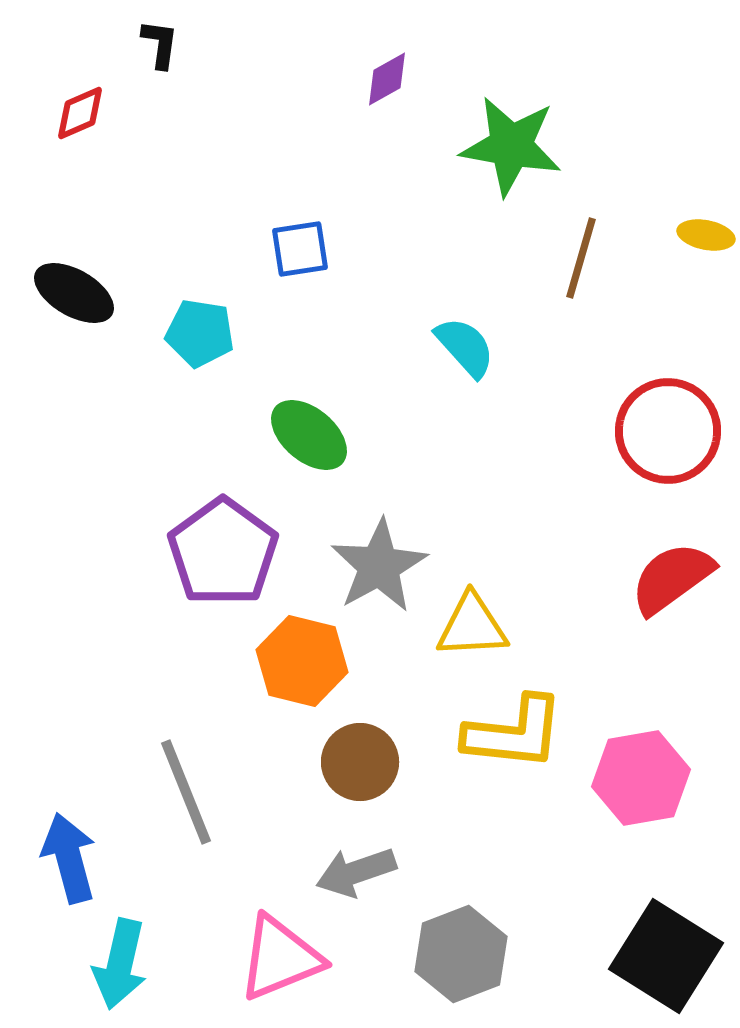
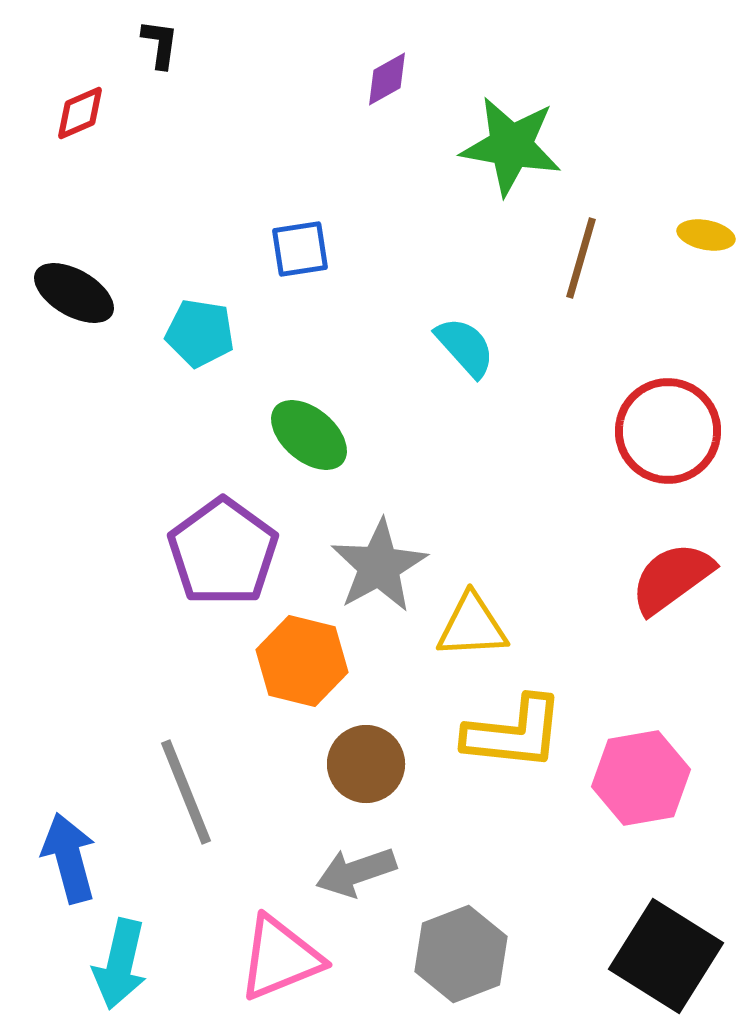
brown circle: moved 6 px right, 2 px down
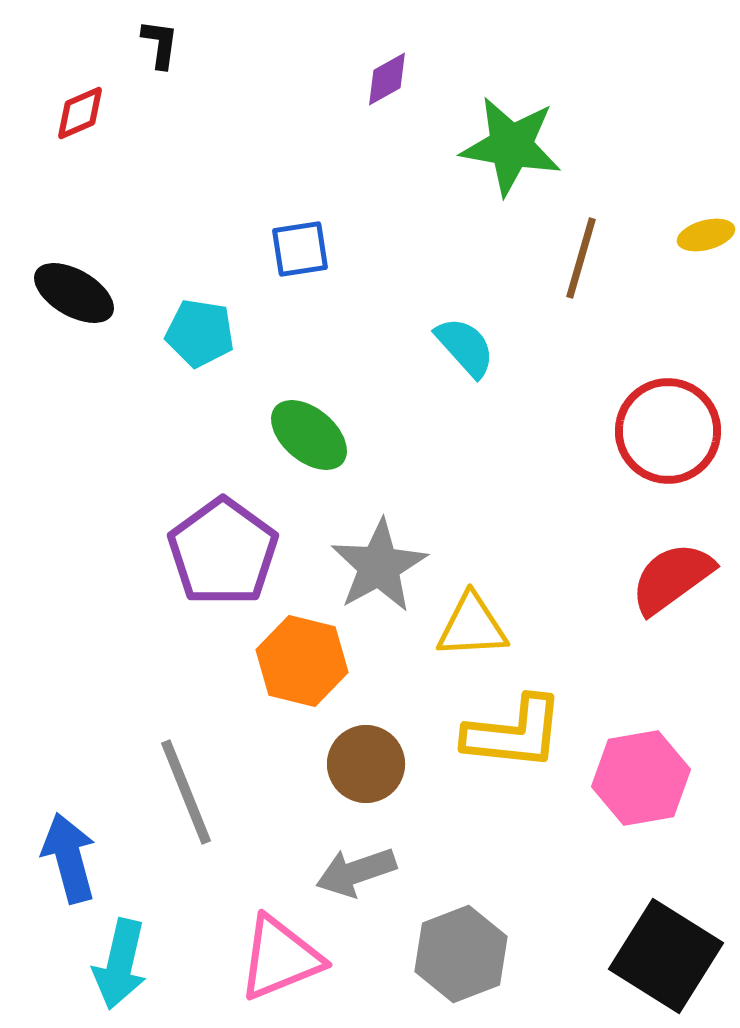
yellow ellipse: rotated 26 degrees counterclockwise
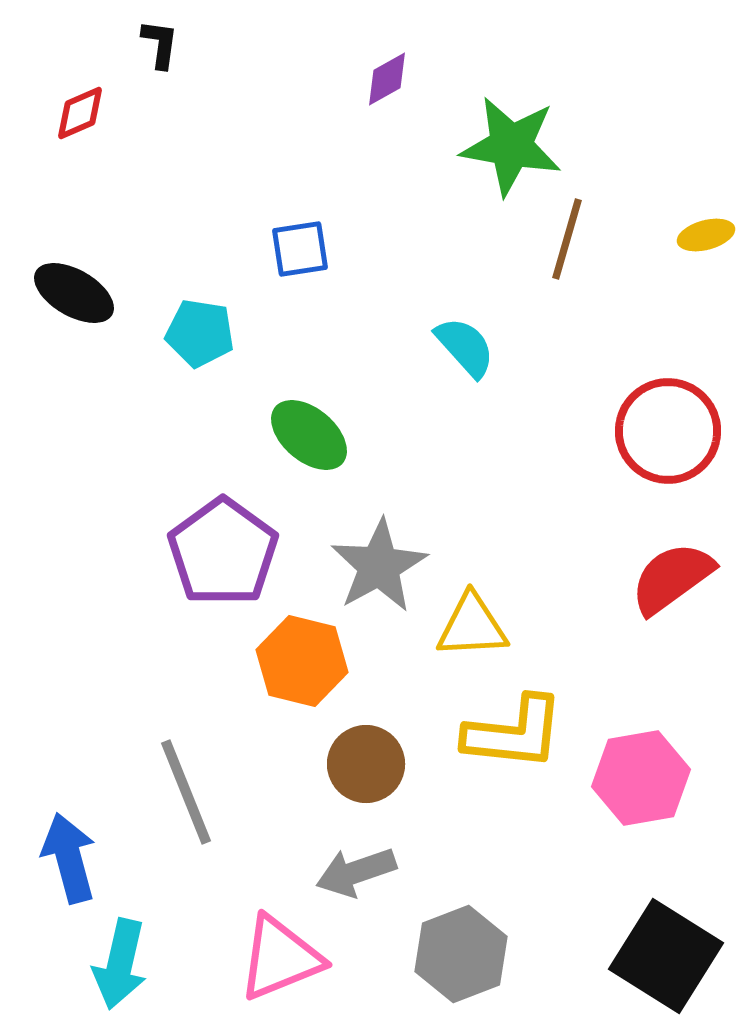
brown line: moved 14 px left, 19 px up
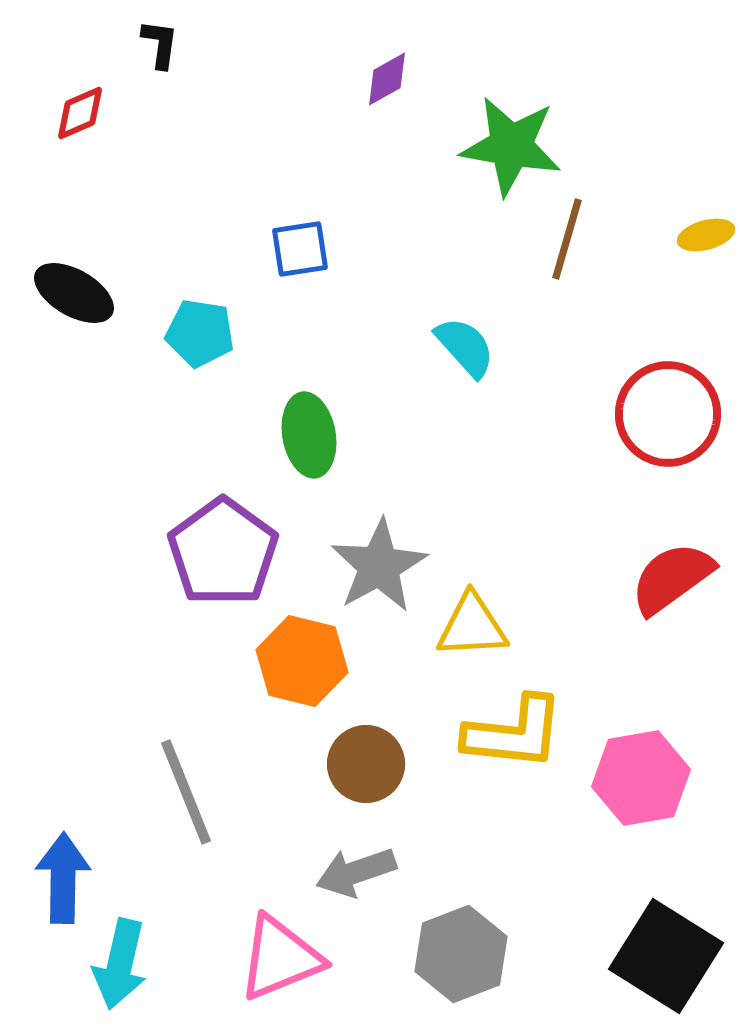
red circle: moved 17 px up
green ellipse: rotated 40 degrees clockwise
blue arrow: moved 6 px left, 20 px down; rotated 16 degrees clockwise
